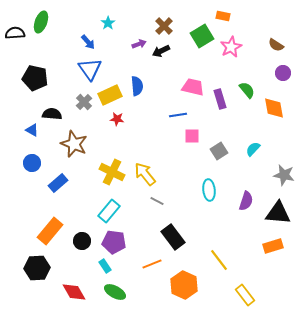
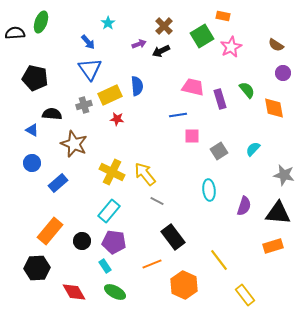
gray cross at (84, 102): moved 3 px down; rotated 28 degrees clockwise
purple semicircle at (246, 201): moved 2 px left, 5 px down
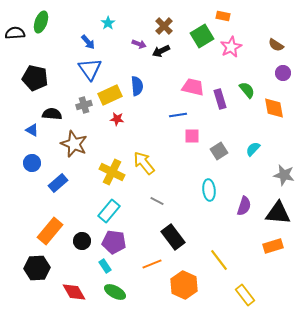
purple arrow at (139, 44): rotated 40 degrees clockwise
yellow arrow at (145, 174): moved 1 px left, 11 px up
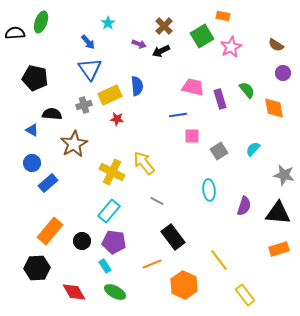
brown star at (74, 144): rotated 20 degrees clockwise
blue rectangle at (58, 183): moved 10 px left
orange rectangle at (273, 246): moved 6 px right, 3 px down
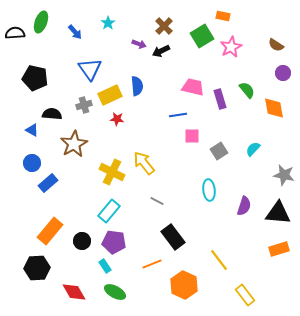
blue arrow at (88, 42): moved 13 px left, 10 px up
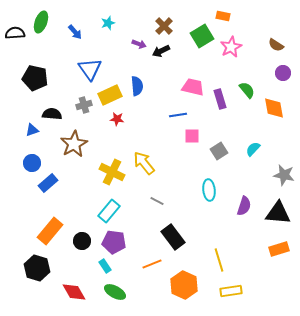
cyan star at (108, 23): rotated 16 degrees clockwise
blue triangle at (32, 130): rotated 48 degrees counterclockwise
yellow line at (219, 260): rotated 20 degrees clockwise
black hexagon at (37, 268): rotated 20 degrees clockwise
yellow rectangle at (245, 295): moved 14 px left, 4 px up; rotated 60 degrees counterclockwise
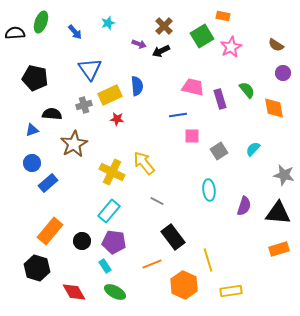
yellow line at (219, 260): moved 11 px left
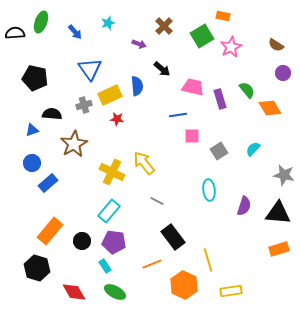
black arrow at (161, 51): moved 1 px right, 18 px down; rotated 114 degrees counterclockwise
orange diamond at (274, 108): moved 4 px left; rotated 20 degrees counterclockwise
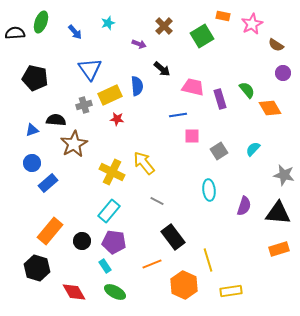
pink star at (231, 47): moved 21 px right, 23 px up
black semicircle at (52, 114): moved 4 px right, 6 px down
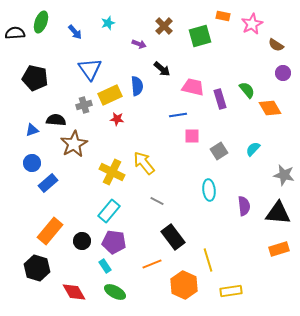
green square at (202, 36): moved 2 px left; rotated 15 degrees clockwise
purple semicircle at (244, 206): rotated 24 degrees counterclockwise
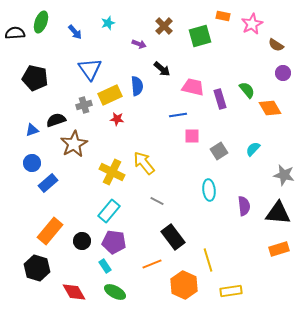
black semicircle at (56, 120): rotated 24 degrees counterclockwise
